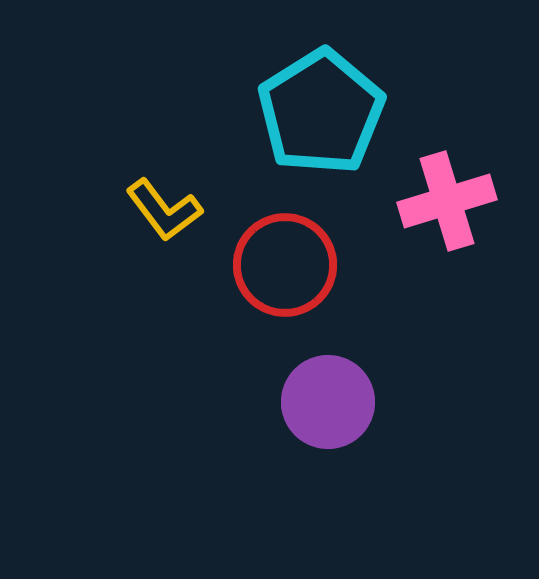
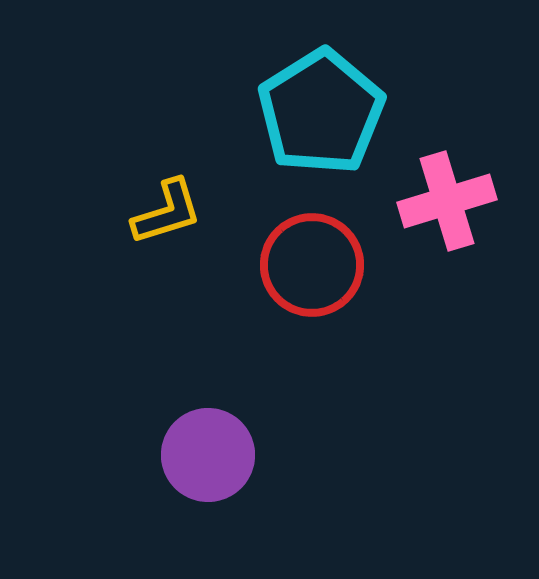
yellow L-shape: moved 3 px right, 2 px down; rotated 70 degrees counterclockwise
red circle: moved 27 px right
purple circle: moved 120 px left, 53 px down
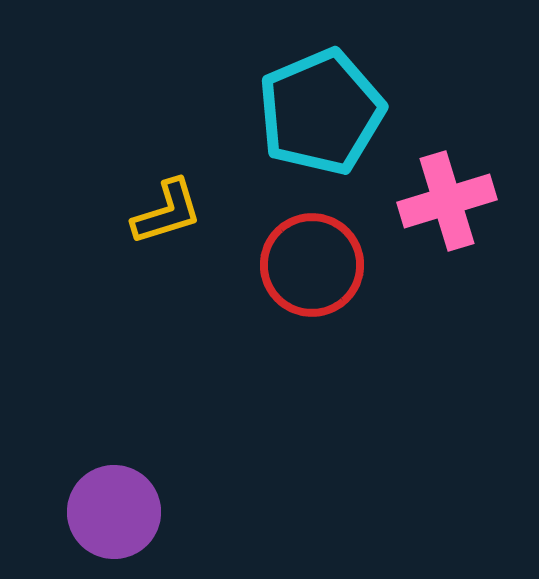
cyan pentagon: rotated 9 degrees clockwise
purple circle: moved 94 px left, 57 px down
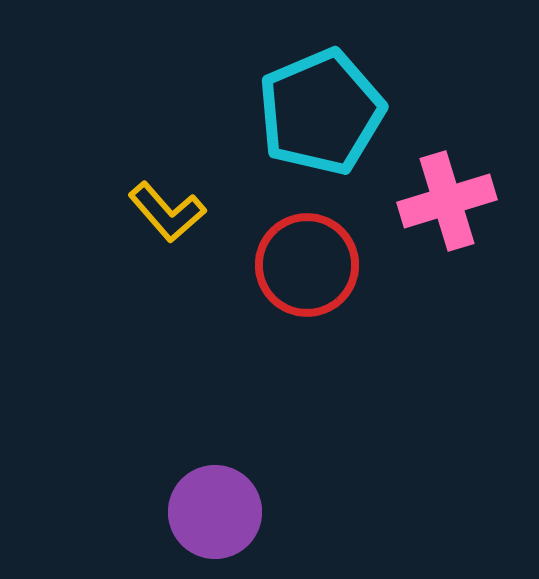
yellow L-shape: rotated 66 degrees clockwise
red circle: moved 5 px left
purple circle: moved 101 px right
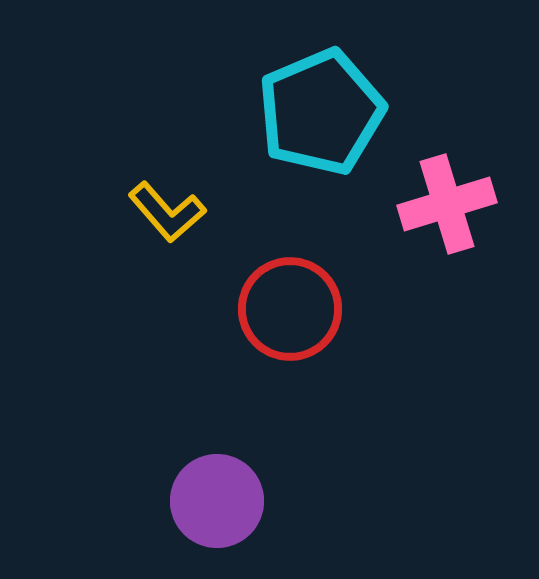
pink cross: moved 3 px down
red circle: moved 17 px left, 44 px down
purple circle: moved 2 px right, 11 px up
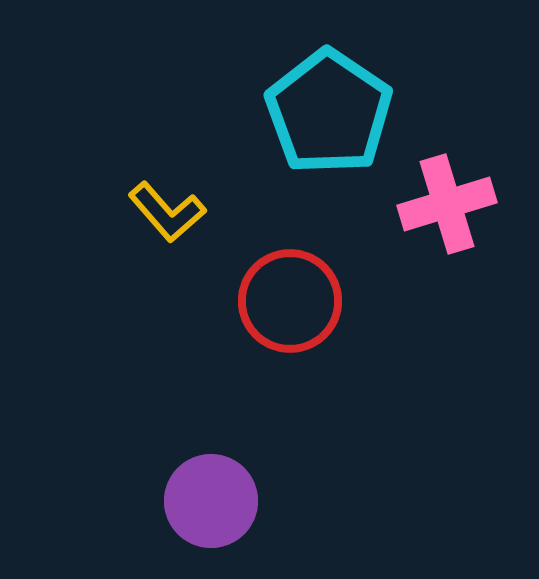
cyan pentagon: moved 8 px right; rotated 15 degrees counterclockwise
red circle: moved 8 px up
purple circle: moved 6 px left
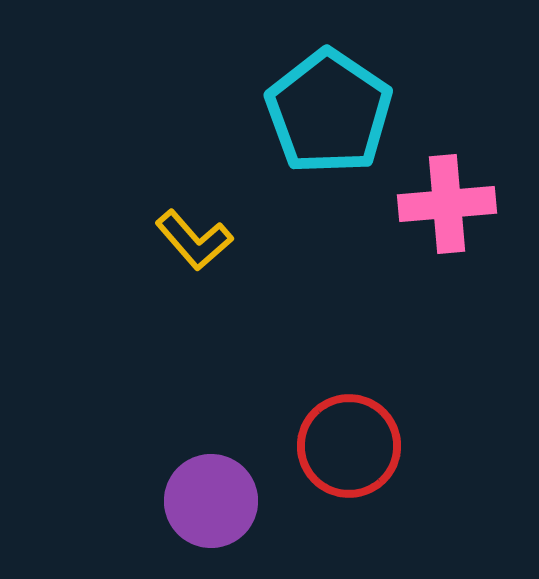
pink cross: rotated 12 degrees clockwise
yellow L-shape: moved 27 px right, 28 px down
red circle: moved 59 px right, 145 px down
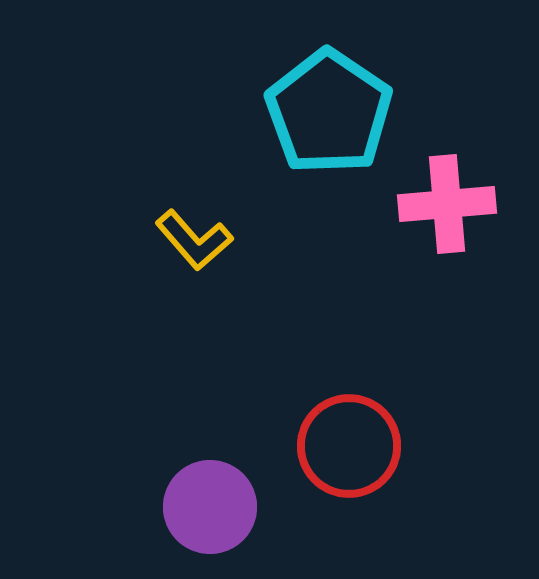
purple circle: moved 1 px left, 6 px down
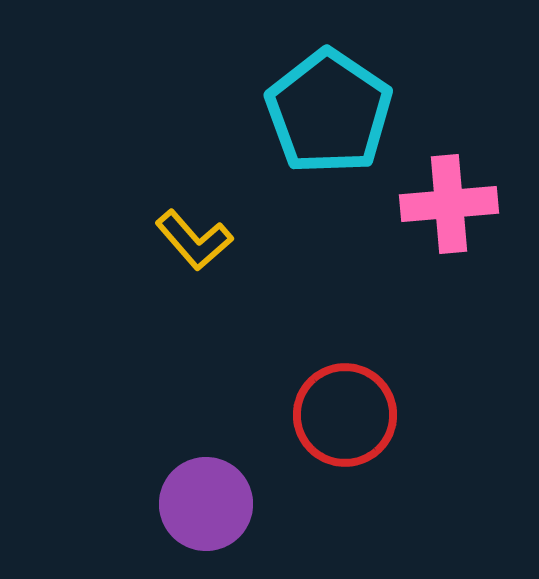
pink cross: moved 2 px right
red circle: moved 4 px left, 31 px up
purple circle: moved 4 px left, 3 px up
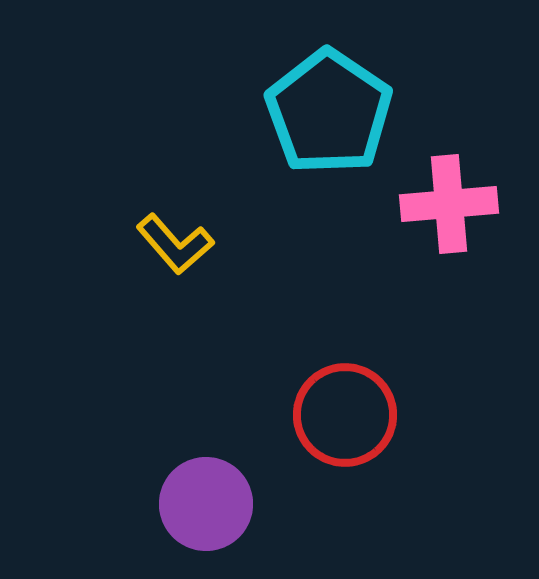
yellow L-shape: moved 19 px left, 4 px down
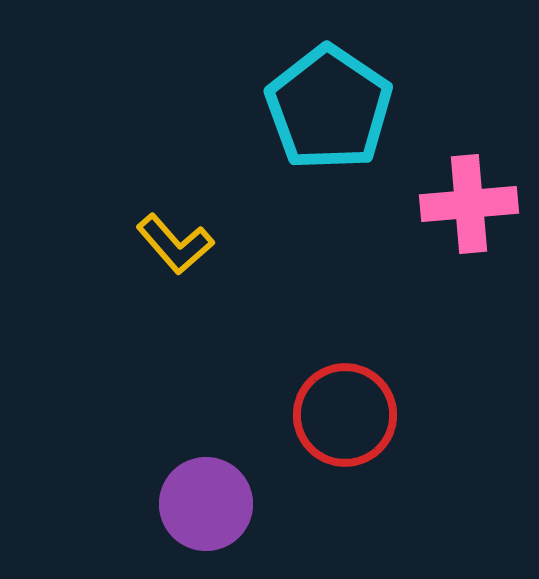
cyan pentagon: moved 4 px up
pink cross: moved 20 px right
